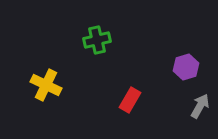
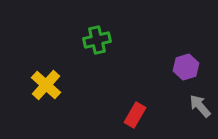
yellow cross: rotated 16 degrees clockwise
red rectangle: moved 5 px right, 15 px down
gray arrow: rotated 70 degrees counterclockwise
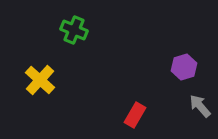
green cross: moved 23 px left, 10 px up; rotated 36 degrees clockwise
purple hexagon: moved 2 px left
yellow cross: moved 6 px left, 5 px up
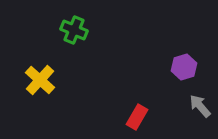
red rectangle: moved 2 px right, 2 px down
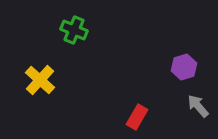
gray arrow: moved 2 px left
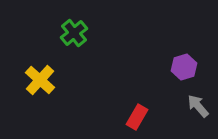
green cross: moved 3 px down; rotated 28 degrees clockwise
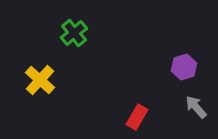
gray arrow: moved 2 px left, 1 px down
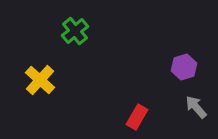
green cross: moved 1 px right, 2 px up
